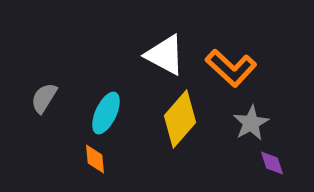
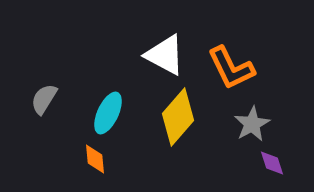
orange L-shape: rotated 21 degrees clockwise
gray semicircle: moved 1 px down
cyan ellipse: moved 2 px right
yellow diamond: moved 2 px left, 2 px up
gray star: moved 1 px right, 1 px down
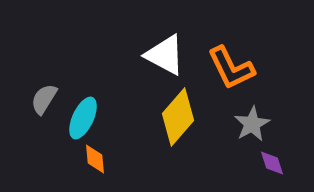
cyan ellipse: moved 25 px left, 5 px down
